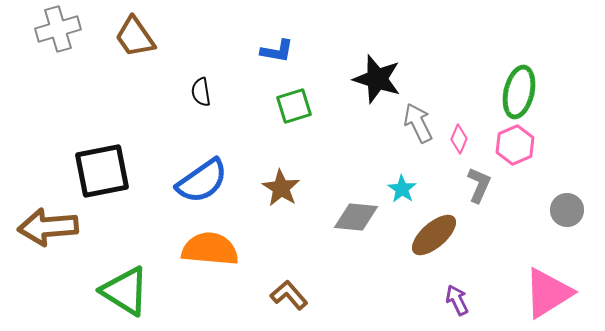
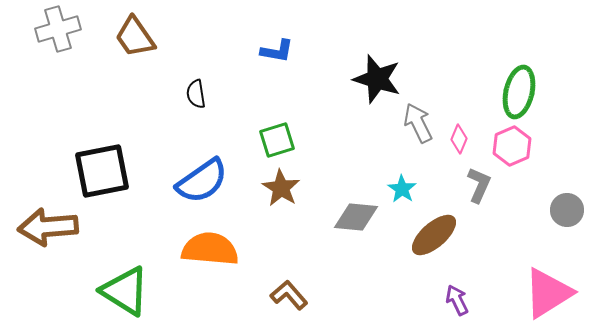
black semicircle: moved 5 px left, 2 px down
green square: moved 17 px left, 34 px down
pink hexagon: moved 3 px left, 1 px down
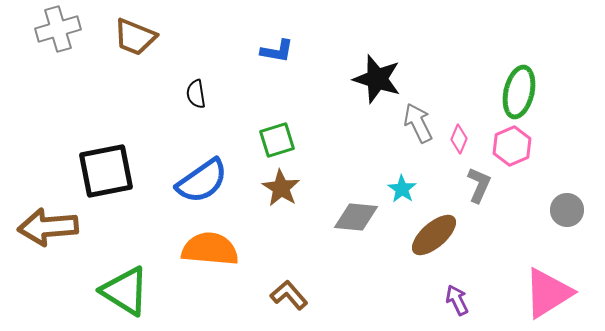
brown trapezoid: rotated 33 degrees counterclockwise
black square: moved 4 px right
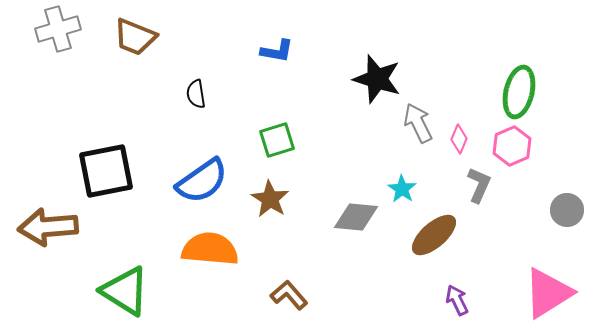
brown star: moved 11 px left, 11 px down
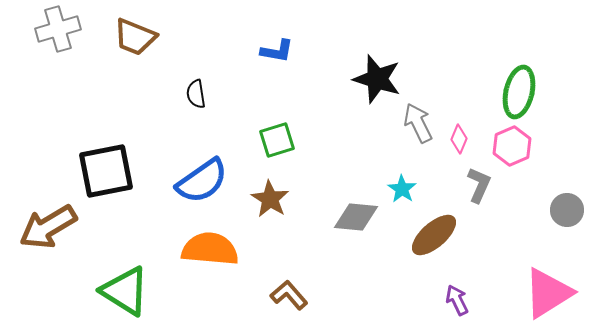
brown arrow: rotated 26 degrees counterclockwise
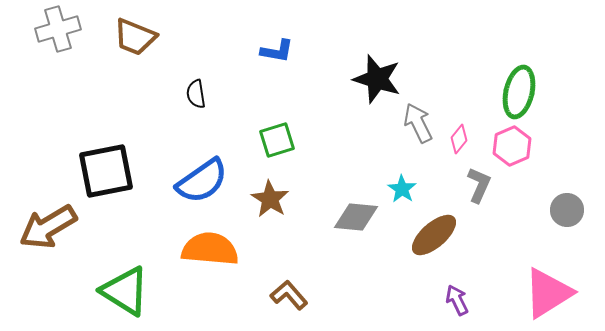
pink diamond: rotated 16 degrees clockwise
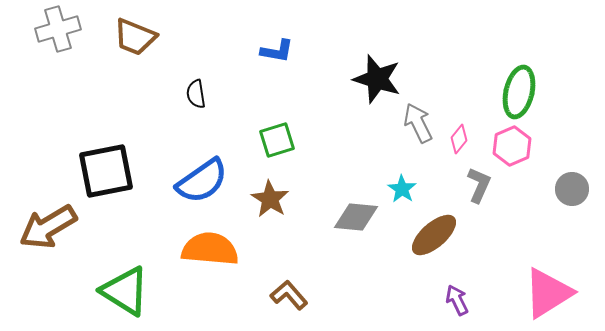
gray circle: moved 5 px right, 21 px up
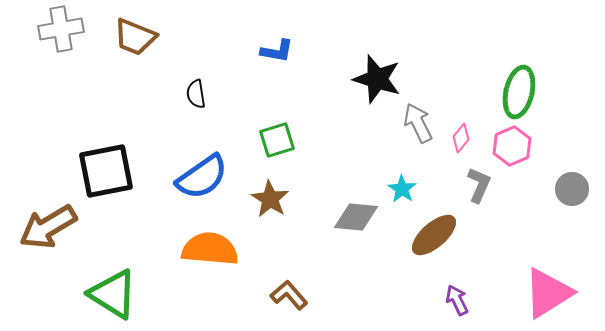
gray cross: moved 3 px right; rotated 6 degrees clockwise
pink diamond: moved 2 px right, 1 px up
blue semicircle: moved 4 px up
green triangle: moved 12 px left, 3 px down
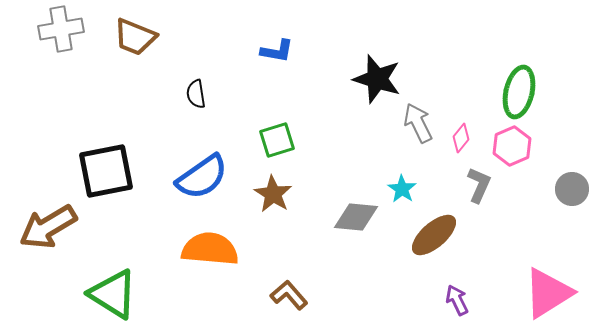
brown star: moved 3 px right, 5 px up
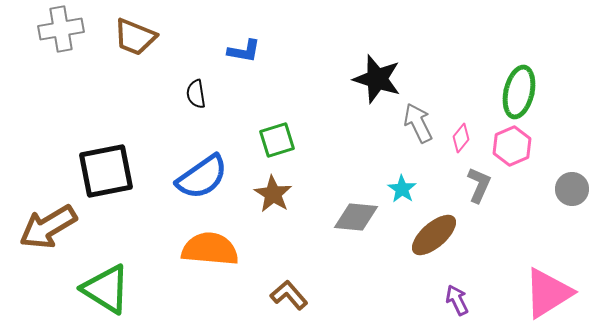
blue L-shape: moved 33 px left
green triangle: moved 7 px left, 5 px up
